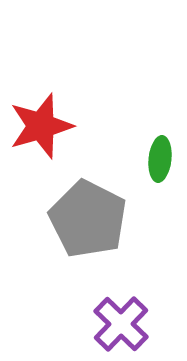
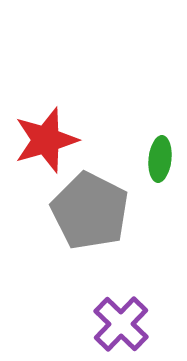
red star: moved 5 px right, 14 px down
gray pentagon: moved 2 px right, 8 px up
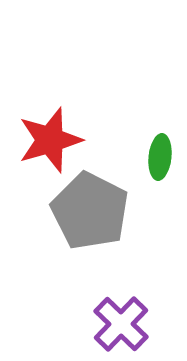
red star: moved 4 px right
green ellipse: moved 2 px up
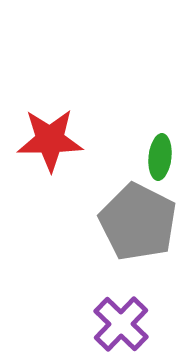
red star: rotated 16 degrees clockwise
gray pentagon: moved 48 px right, 11 px down
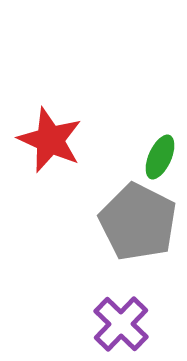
red star: rotated 24 degrees clockwise
green ellipse: rotated 18 degrees clockwise
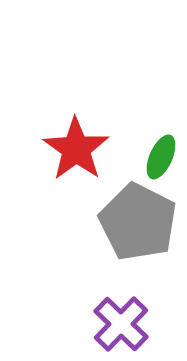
red star: moved 26 px right, 9 px down; rotated 12 degrees clockwise
green ellipse: moved 1 px right
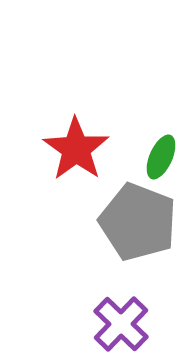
gray pentagon: rotated 6 degrees counterclockwise
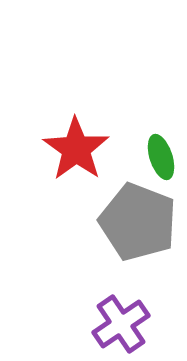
green ellipse: rotated 42 degrees counterclockwise
purple cross: rotated 12 degrees clockwise
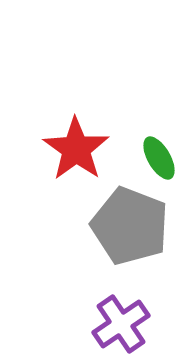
green ellipse: moved 2 px left, 1 px down; rotated 12 degrees counterclockwise
gray pentagon: moved 8 px left, 4 px down
